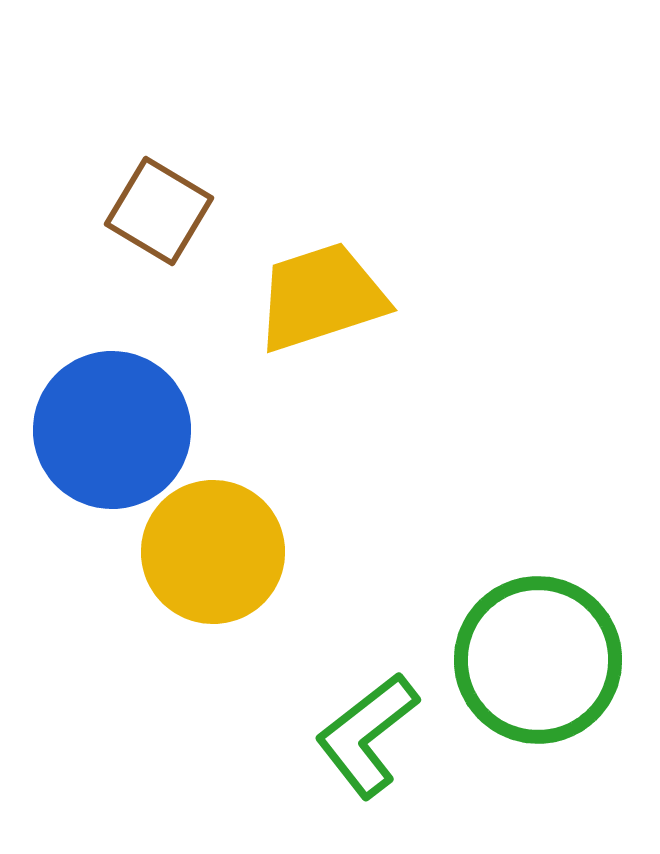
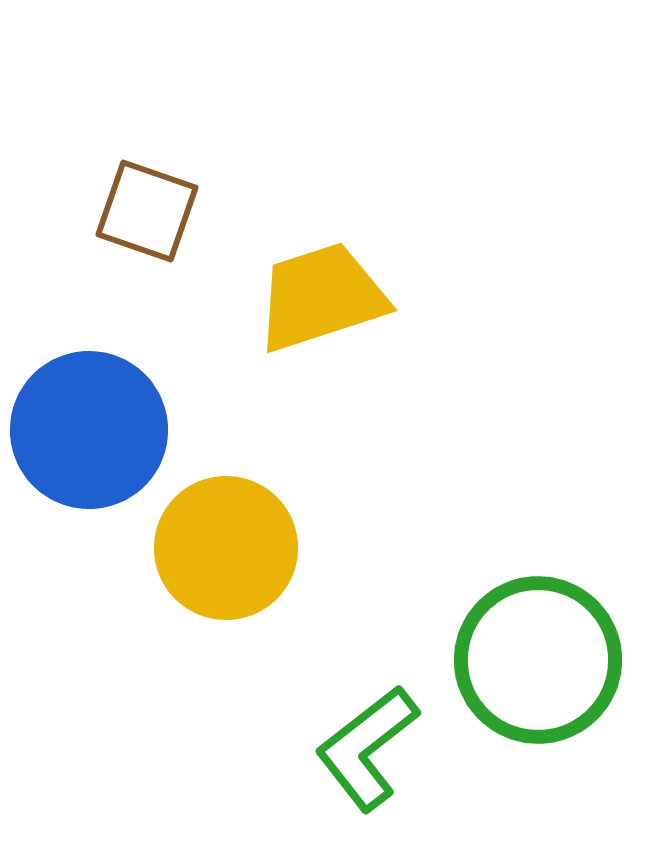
brown square: moved 12 px left; rotated 12 degrees counterclockwise
blue circle: moved 23 px left
yellow circle: moved 13 px right, 4 px up
green L-shape: moved 13 px down
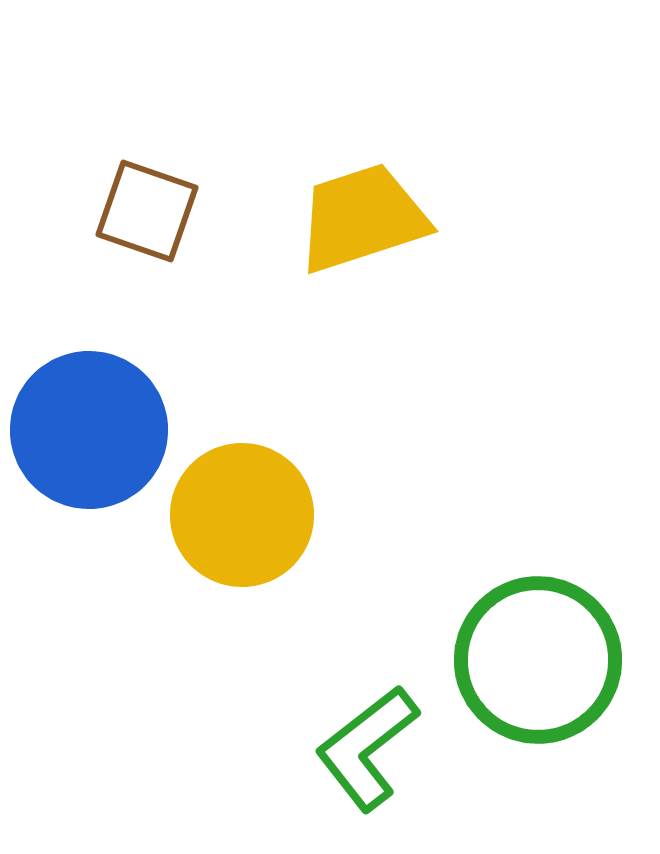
yellow trapezoid: moved 41 px right, 79 px up
yellow circle: moved 16 px right, 33 px up
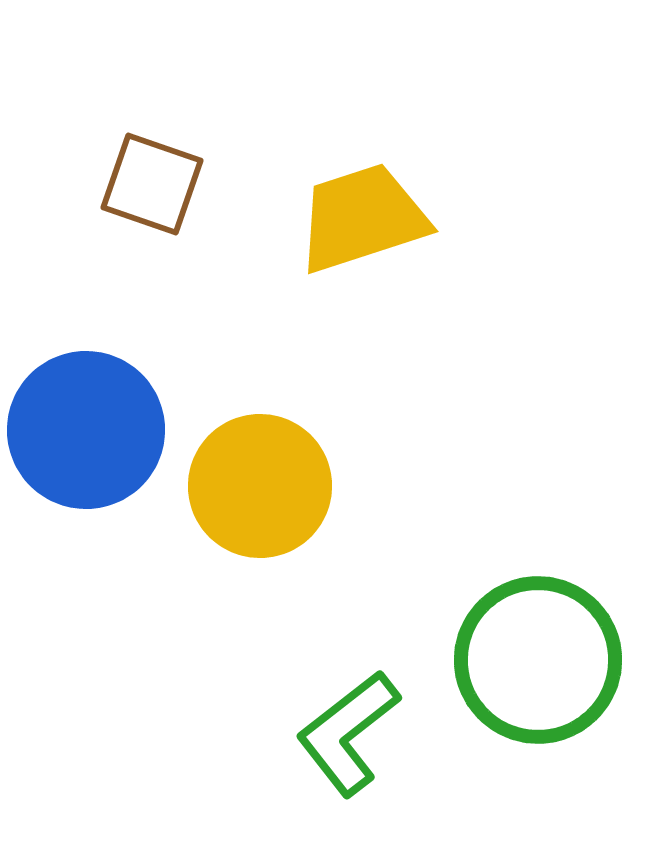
brown square: moved 5 px right, 27 px up
blue circle: moved 3 px left
yellow circle: moved 18 px right, 29 px up
green L-shape: moved 19 px left, 15 px up
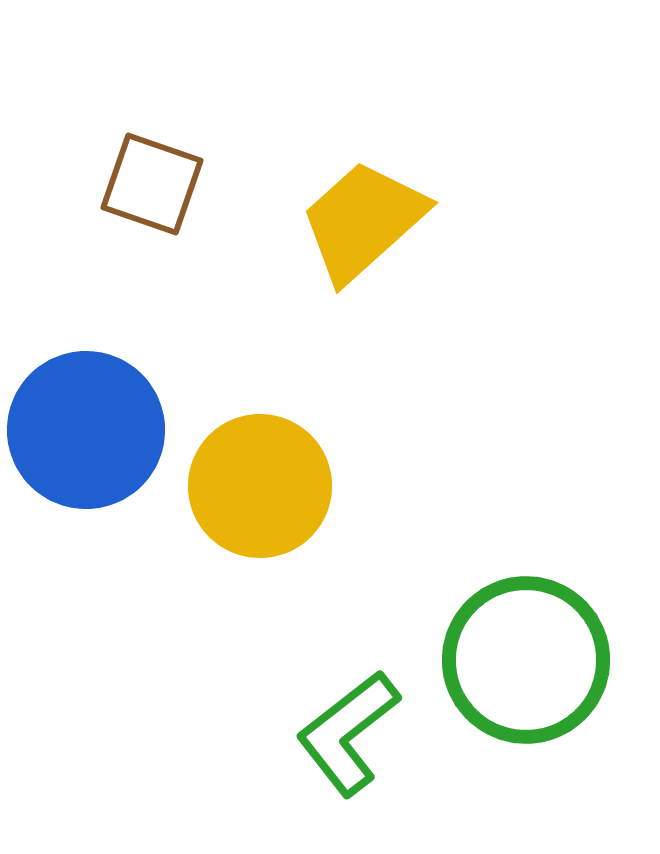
yellow trapezoid: moved 1 px right, 3 px down; rotated 24 degrees counterclockwise
green circle: moved 12 px left
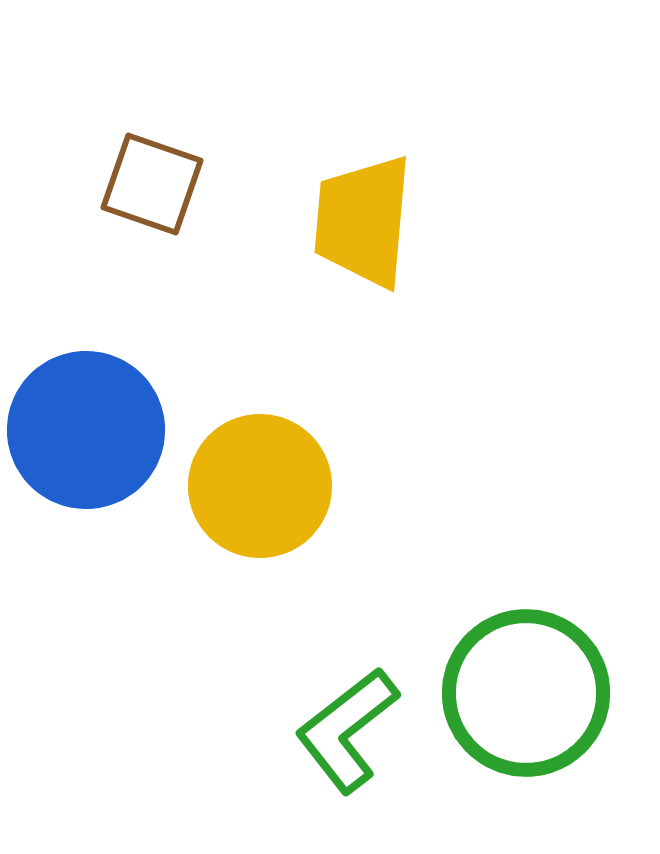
yellow trapezoid: rotated 43 degrees counterclockwise
green circle: moved 33 px down
green L-shape: moved 1 px left, 3 px up
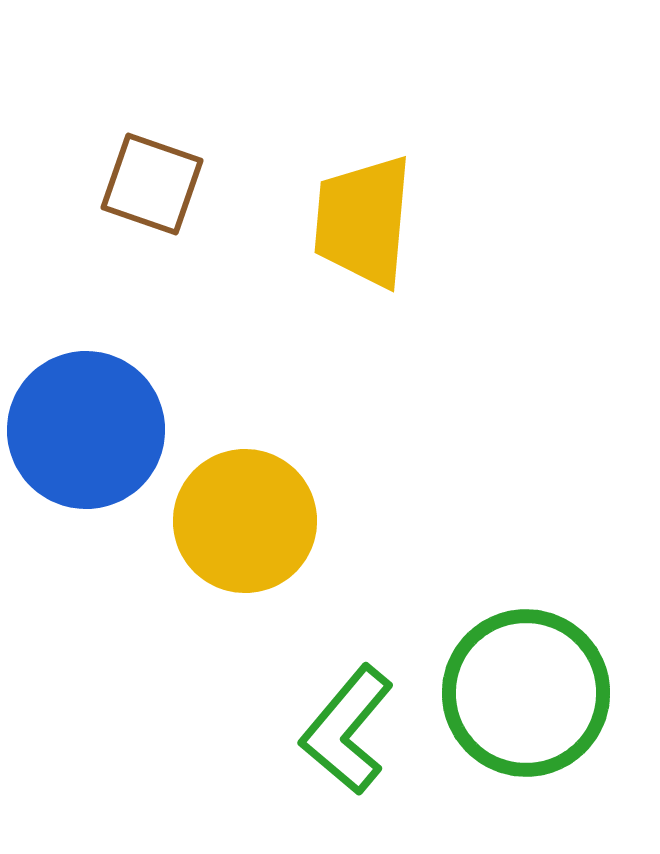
yellow circle: moved 15 px left, 35 px down
green L-shape: rotated 12 degrees counterclockwise
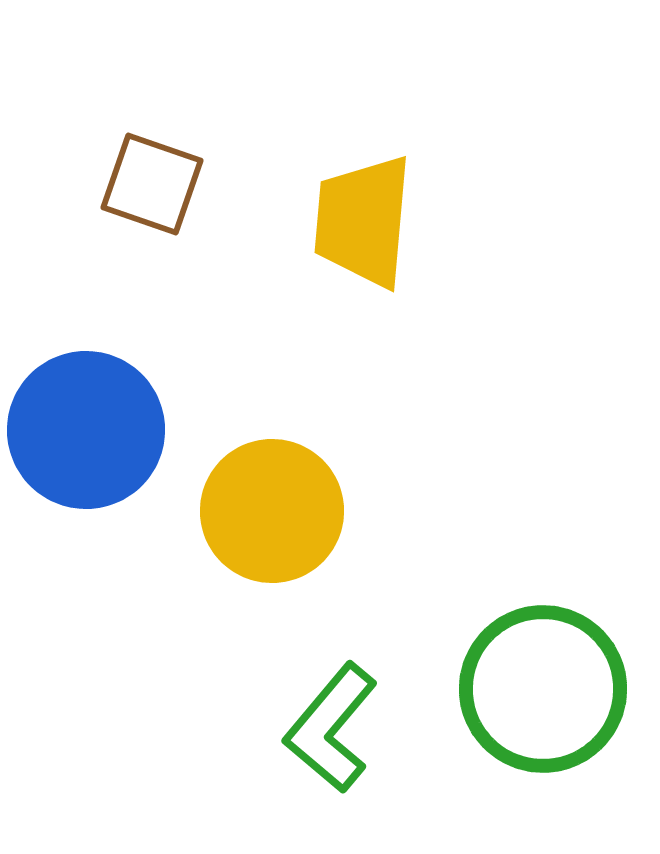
yellow circle: moved 27 px right, 10 px up
green circle: moved 17 px right, 4 px up
green L-shape: moved 16 px left, 2 px up
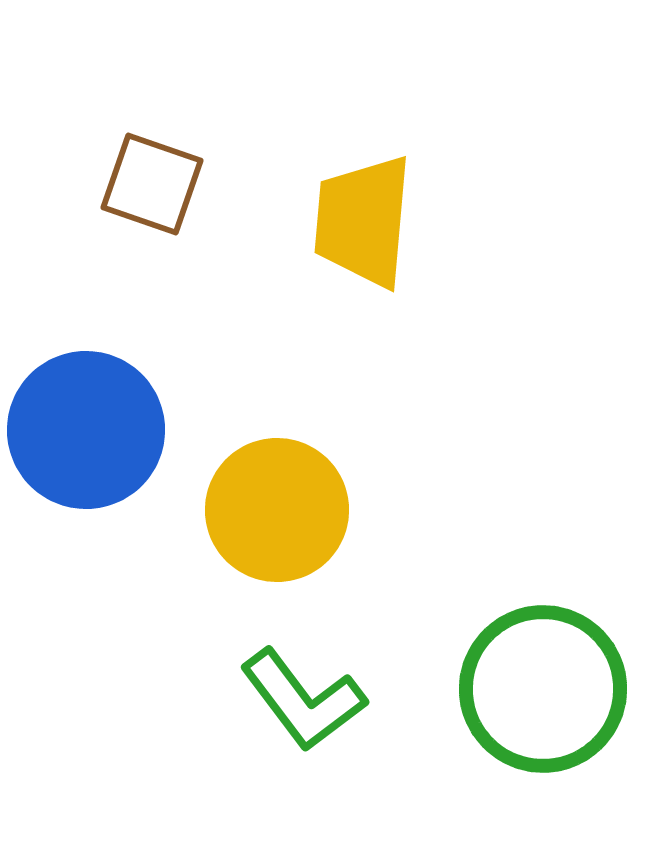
yellow circle: moved 5 px right, 1 px up
green L-shape: moved 28 px left, 28 px up; rotated 77 degrees counterclockwise
